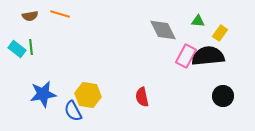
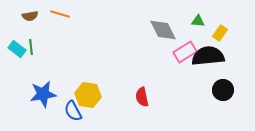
pink rectangle: moved 1 px left, 4 px up; rotated 30 degrees clockwise
black circle: moved 6 px up
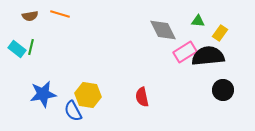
green line: rotated 21 degrees clockwise
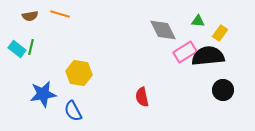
yellow hexagon: moved 9 px left, 22 px up
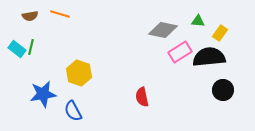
gray diamond: rotated 52 degrees counterclockwise
pink rectangle: moved 5 px left
black semicircle: moved 1 px right, 1 px down
yellow hexagon: rotated 10 degrees clockwise
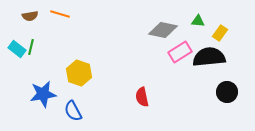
black circle: moved 4 px right, 2 px down
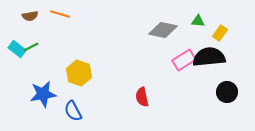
green line: rotated 49 degrees clockwise
pink rectangle: moved 4 px right, 8 px down
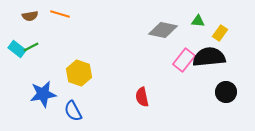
pink rectangle: rotated 20 degrees counterclockwise
black circle: moved 1 px left
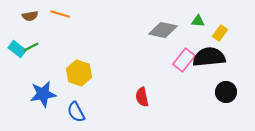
blue semicircle: moved 3 px right, 1 px down
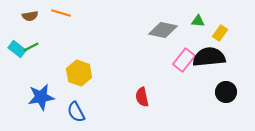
orange line: moved 1 px right, 1 px up
blue star: moved 2 px left, 3 px down
